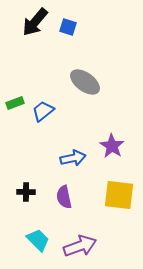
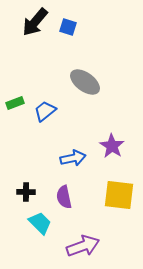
blue trapezoid: moved 2 px right
cyan trapezoid: moved 2 px right, 17 px up
purple arrow: moved 3 px right
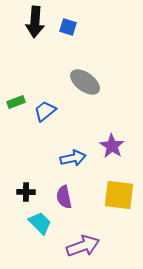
black arrow: rotated 36 degrees counterclockwise
green rectangle: moved 1 px right, 1 px up
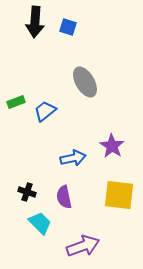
gray ellipse: rotated 24 degrees clockwise
black cross: moved 1 px right; rotated 18 degrees clockwise
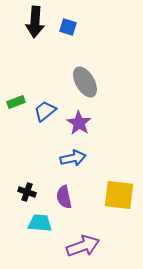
purple star: moved 33 px left, 23 px up
cyan trapezoid: rotated 40 degrees counterclockwise
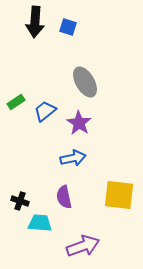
green rectangle: rotated 12 degrees counterclockwise
black cross: moved 7 px left, 9 px down
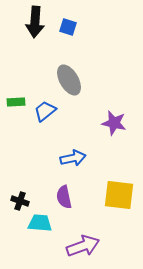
gray ellipse: moved 16 px left, 2 px up
green rectangle: rotated 30 degrees clockwise
purple star: moved 35 px right; rotated 20 degrees counterclockwise
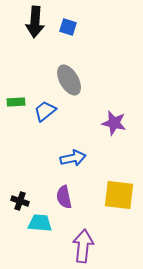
purple arrow: rotated 64 degrees counterclockwise
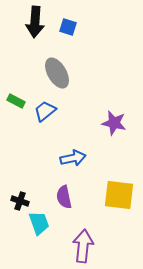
gray ellipse: moved 12 px left, 7 px up
green rectangle: moved 1 px up; rotated 30 degrees clockwise
cyan trapezoid: moved 1 px left; rotated 65 degrees clockwise
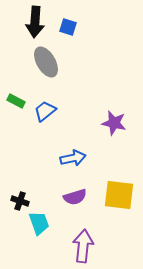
gray ellipse: moved 11 px left, 11 px up
purple semicircle: moved 11 px right; rotated 95 degrees counterclockwise
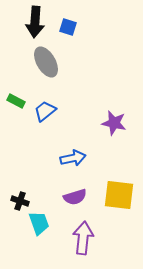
purple arrow: moved 8 px up
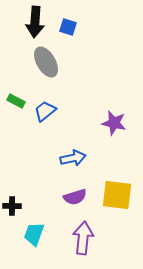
yellow square: moved 2 px left
black cross: moved 8 px left, 5 px down; rotated 18 degrees counterclockwise
cyan trapezoid: moved 5 px left, 11 px down; rotated 140 degrees counterclockwise
